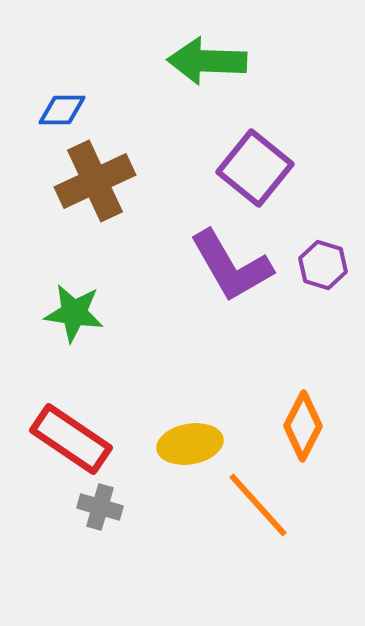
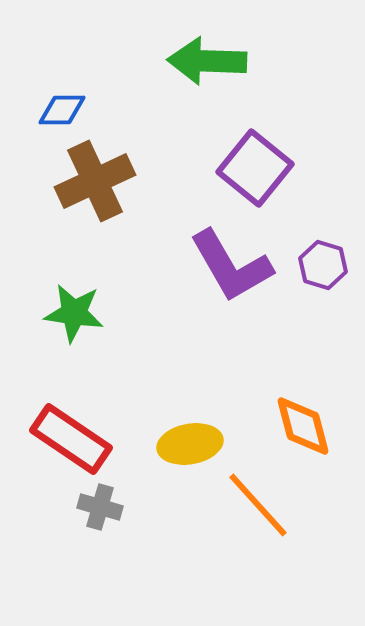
orange diamond: rotated 42 degrees counterclockwise
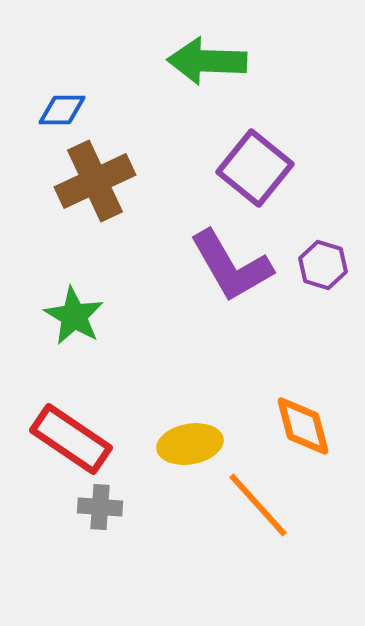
green star: moved 3 px down; rotated 22 degrees clockwise
gray cross: rotated 12 degrees counterclockwise
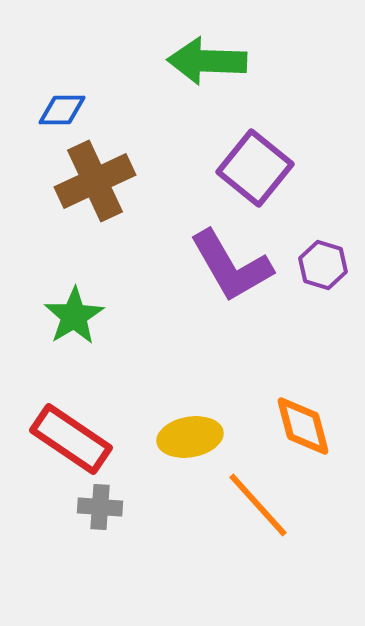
green star: rotated 10 degrees clockwise
yellow ellipse: moved 7 px up
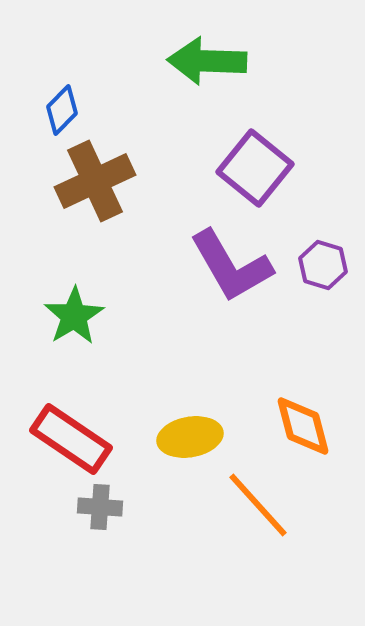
blue diamond: rotated 45 degrees counterclockwise
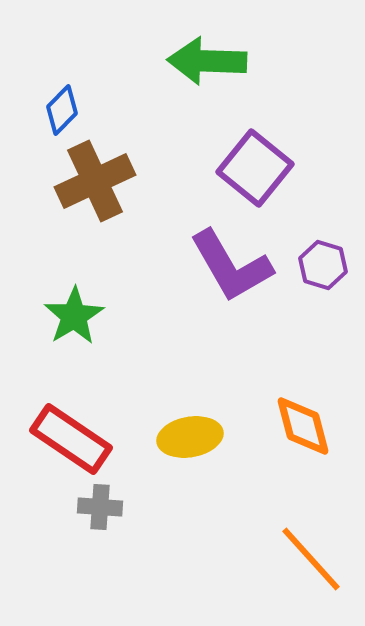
orange line: moved 53 px right, 54 px down
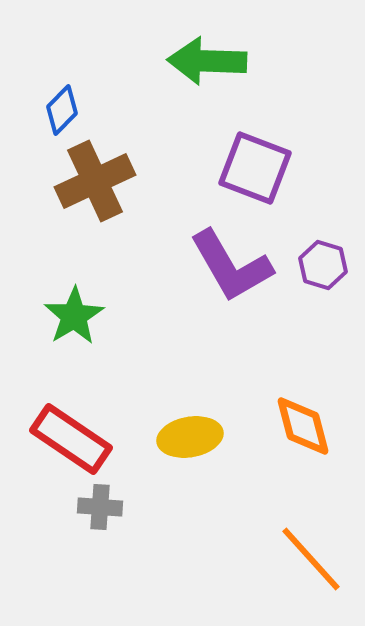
purple square: rotated 18 degrees counterclockwise
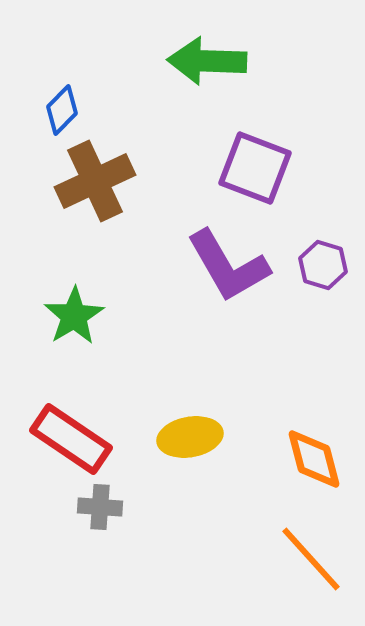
purple L-shape: moved 3 px left
orange diamond: moved 11 px right, 33 px down
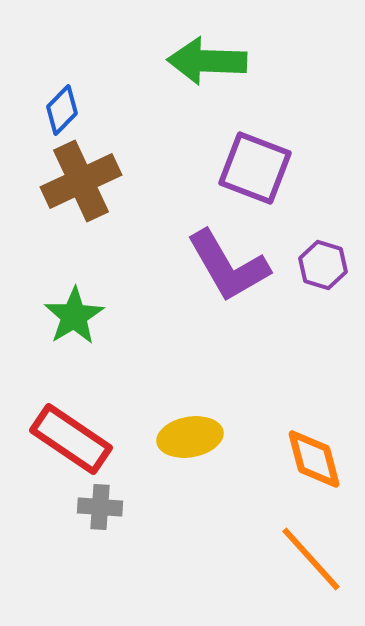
brown cross: moved 14 px left
